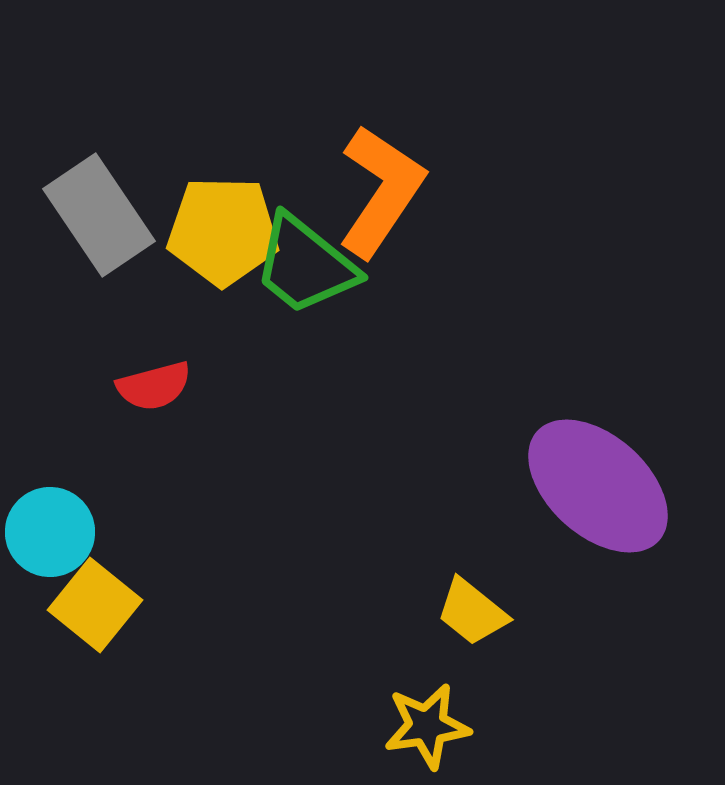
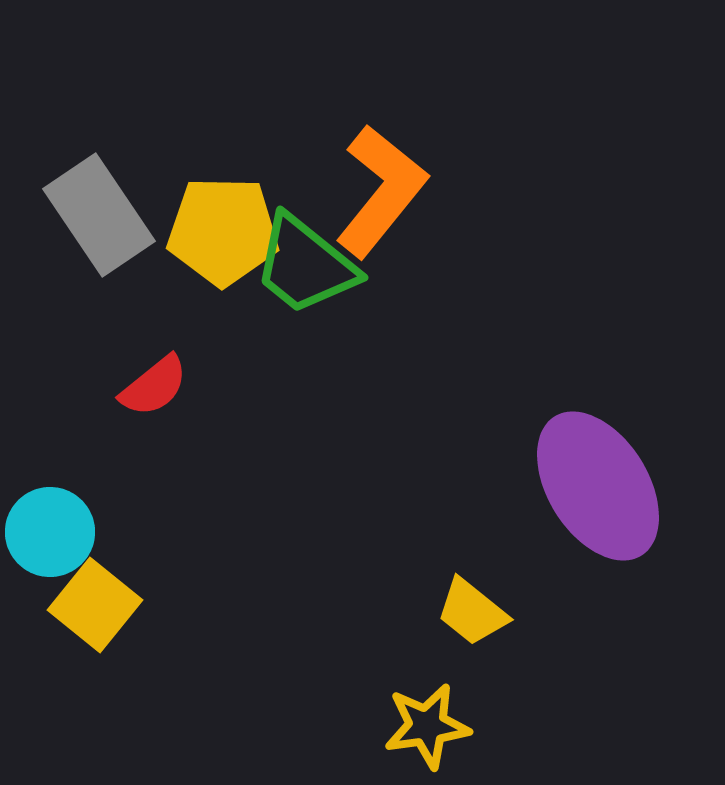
orange L-shape: rotated 5 degrees clockwise
red semicircle: rotated 24 degrees counterclockwise
purple ellipse: rotated 16 degrees clockwise
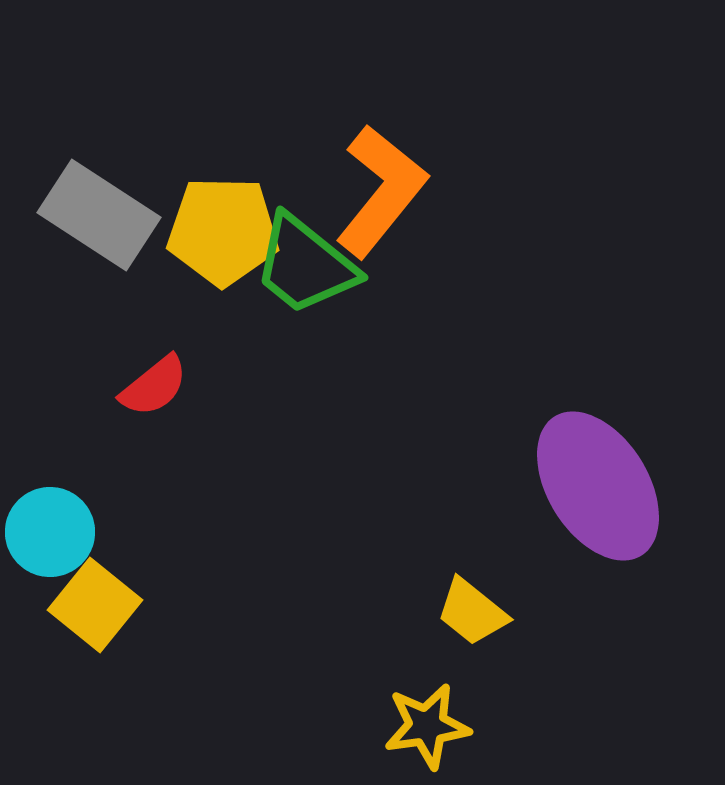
gray rectangle: rotated 23 degrees counterclockwise
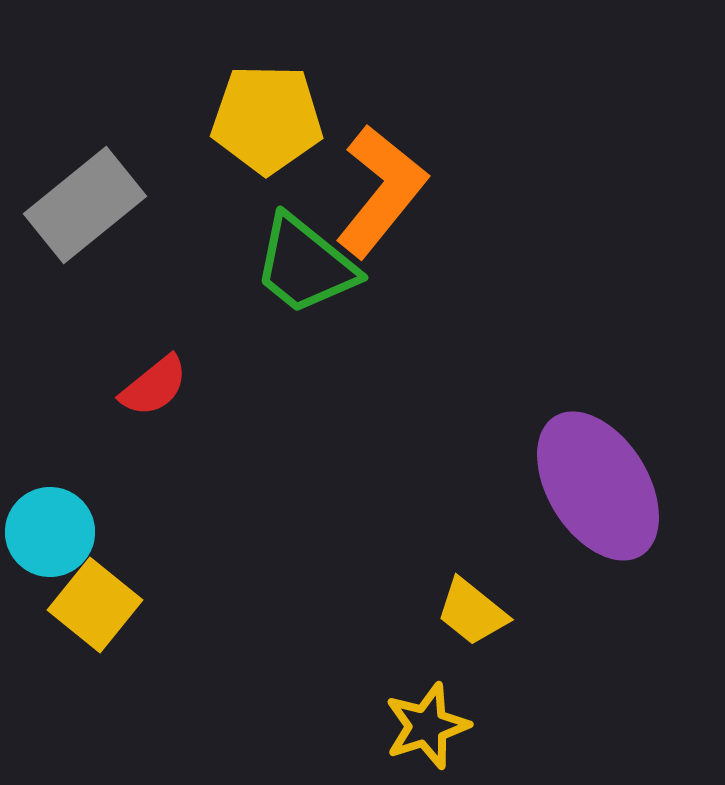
gray rectangle: moved 14 px left, 10 px up; rotated 72 degrees counterclockwise
yellow pentagon: moved 44 px right, 112 px up
yellow star: rotated 10 degrees counterclockwise
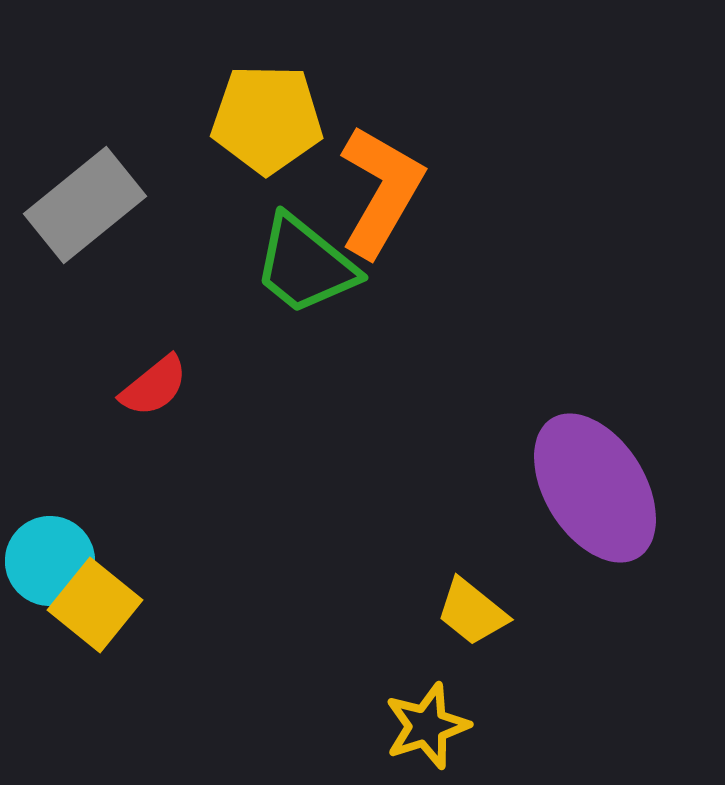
orange L-shape: rotated 9 degrees counterclockwise
purple ellipse: moved 3 px left, 2 px down
cyan circle: moved 29 px down
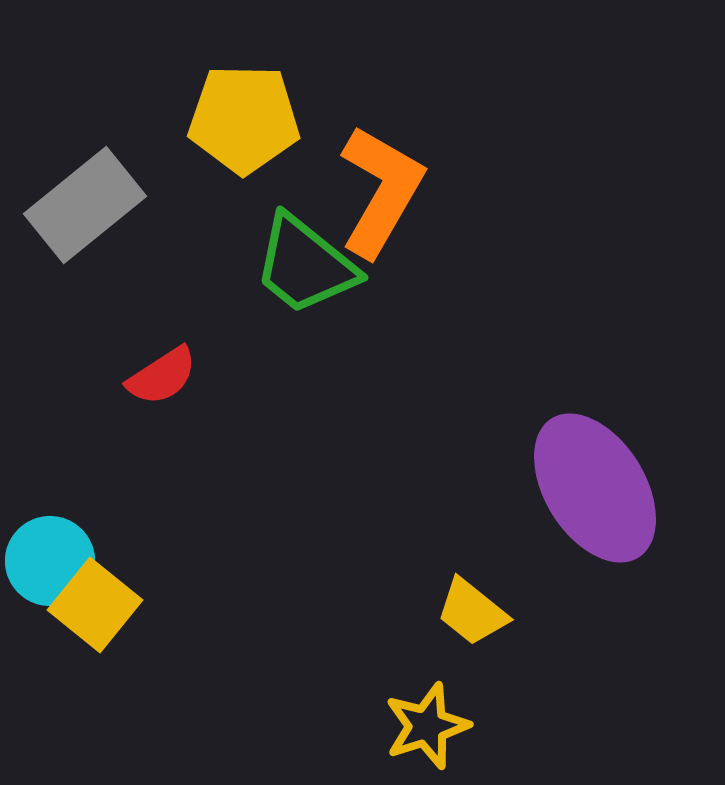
yellow pentagon: moved 23 px left
red semicircle: moved 8 px right, 10 px up; rotated 6 degrees clockwise
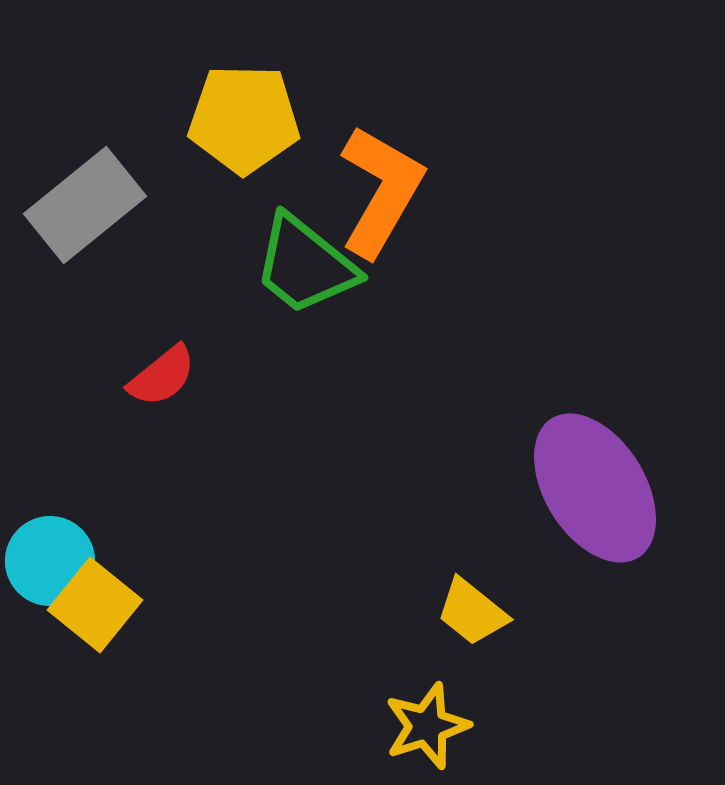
red semicircle: rotated 6 degrees counterclockwise
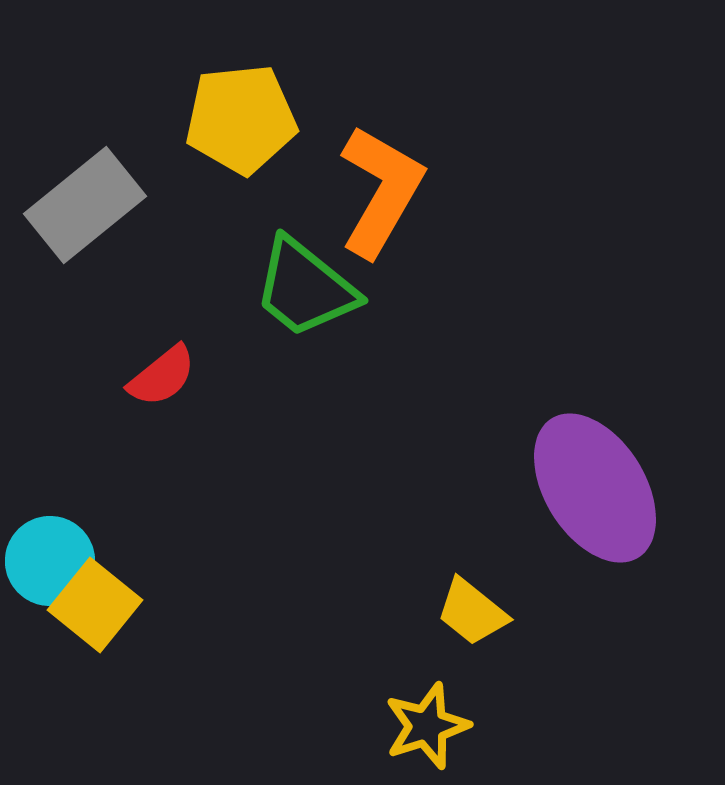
yellow pentagon: moved 3 px left; rotated 7 degrees counterclockwise
green trapezoid: moved 23 px down
